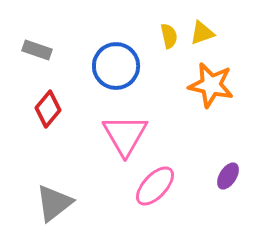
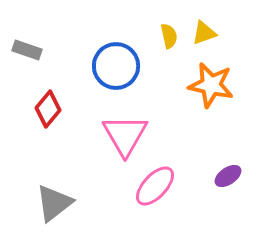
yellow triangle: moved 2 px right
gray rectangle: moved 10 px left
purple ellipse: rotated 24 degrees clockwise
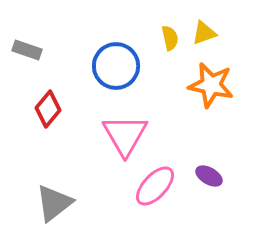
yellow semicircle: moved 1 px right, 2 px down
purple ellipse: moved 19 px left; rotated 64 degrees clockwise
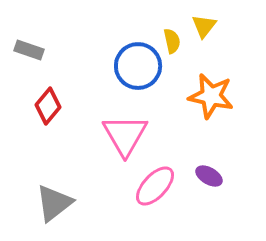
yellow triangle: moved 7 px up; rotated 32 degrees counterclockwise
yellow semicircle: moved 2 px right, 3 px down
gray rectangle: moved 2 px right
blue circle: moved 22 px right
orange star: moved 11 px down
red diamond: moved 3 px up
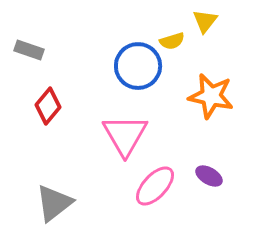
yellow triangle: moved 1 px right, 5 px up
yellow semicircle: rotated 85 degrees clockwise
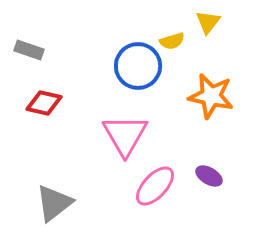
yellow triangle: moved 3 px right, 1 px down
red diamond: moved 4 px left, 3 px up; rotated 63 degrees clockwise
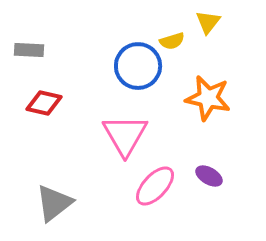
gray rectangle: rotated 16 degrees counterclockwise
orange star: moved 3 px left, 2 px down
